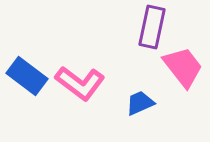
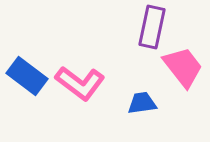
blue trapezoid: moved 2 px right; rotated 16 degrees clockwise
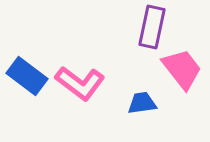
pink trapezoid: moved 1 px left, 2 px down
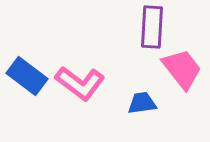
purple rectangle: rotated 9 degrees counterclockwise
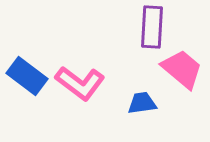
pink trapezoid: rotated 12 degrees counterclockwise
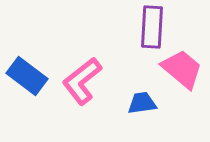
pink L-shape: moved 2 px right, 2 px up; rotated 105 degrees clockwise
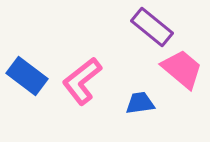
purple rectangle: rotated 54 degrees counterclockwise
blue trapezoid: moved 2 px left
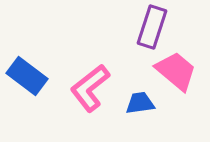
purple rectangle: rotated 69 degrees clockwise
pink trapezoid: moved 6 px left, 2 px down
pink L-shape: moved 8 px right, 7 px down
